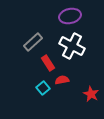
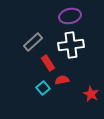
white cross: moved 1 px left, 1 px up; rotated 35 degrees counterclockwise
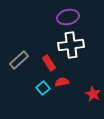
purple ellipse: moved 2 px left, 1 px down
gray rectangle: moved 14 px left, 18 px down
red rectangle: moved 1 px right
red semicircle: moved 2 px down
red star: moved 2 px right
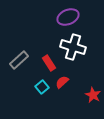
purple ellipse: rotated 10 degrees counterclockwise
white cross: moved 2 px right, 2 px down; rotated 25 degrees clockwise
red semicircle: rotated 32 degrees counterclockwise
cyan square: moved 1 px left, 1 px up
red star: moved 1 px down
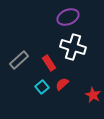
red semicircle: moved 2 px down
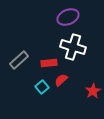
red rectangle: rotated 63 degrees counterclockwise
red semicircle: moved 1 px left, 4 px up
red star: moved 4 px up; rotated 14 degrees clockwise
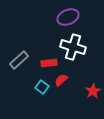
cyan square: rotated 16 degrees counterclockwise
